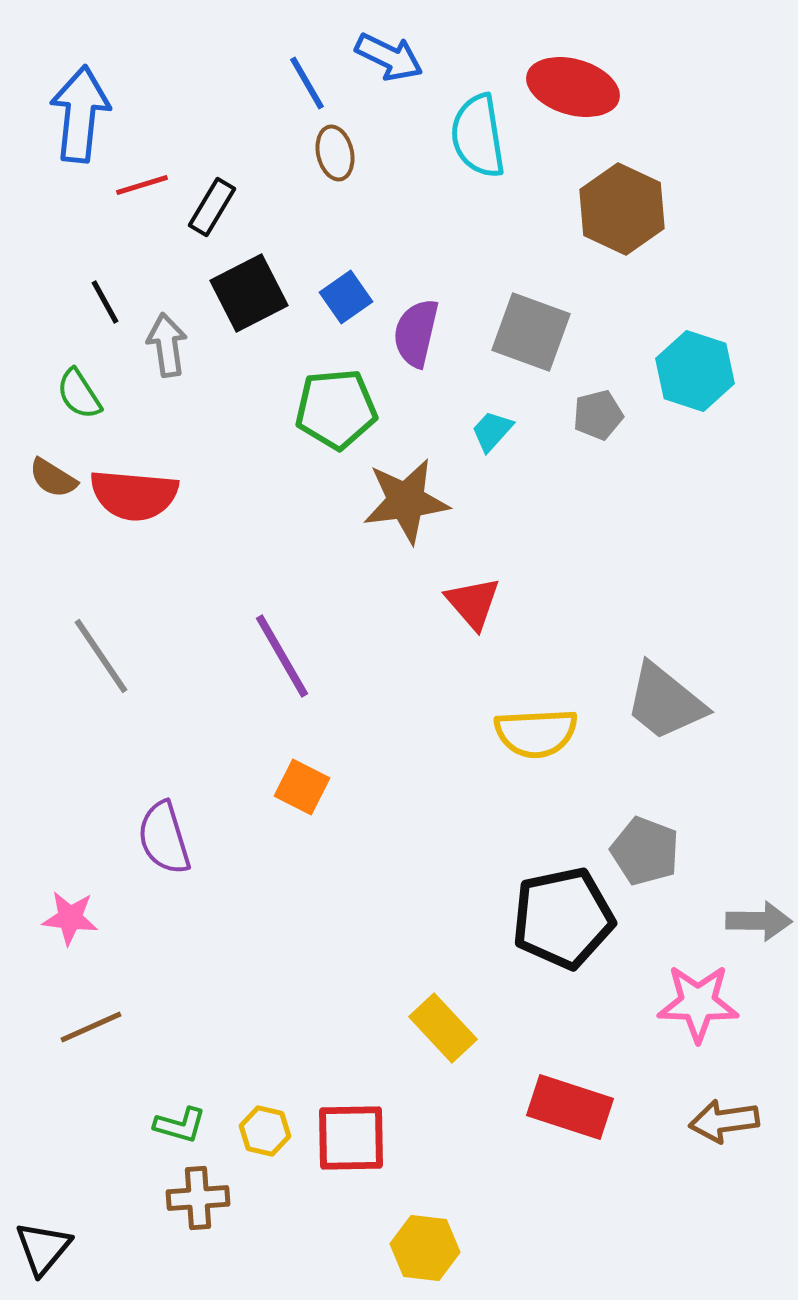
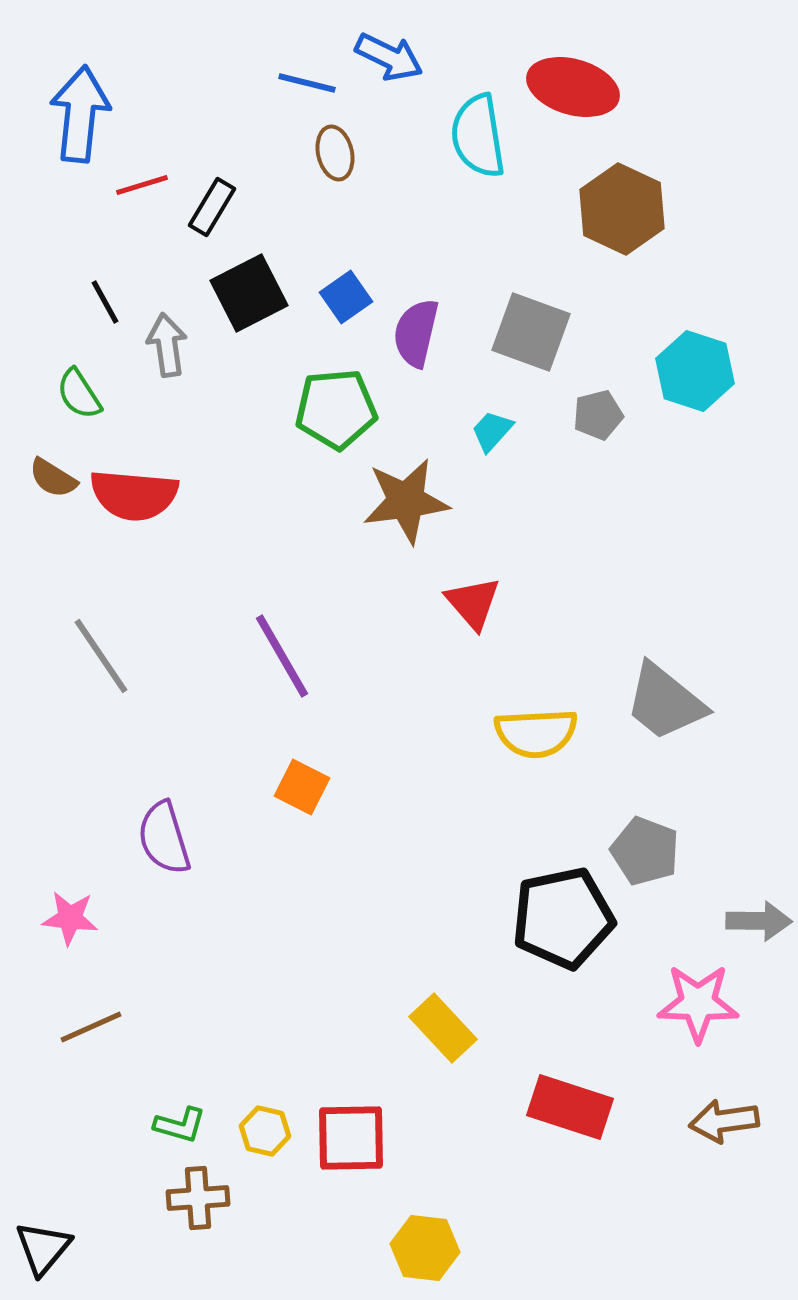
blue line at (307, 83): rotated 46 degrees counterclockwise
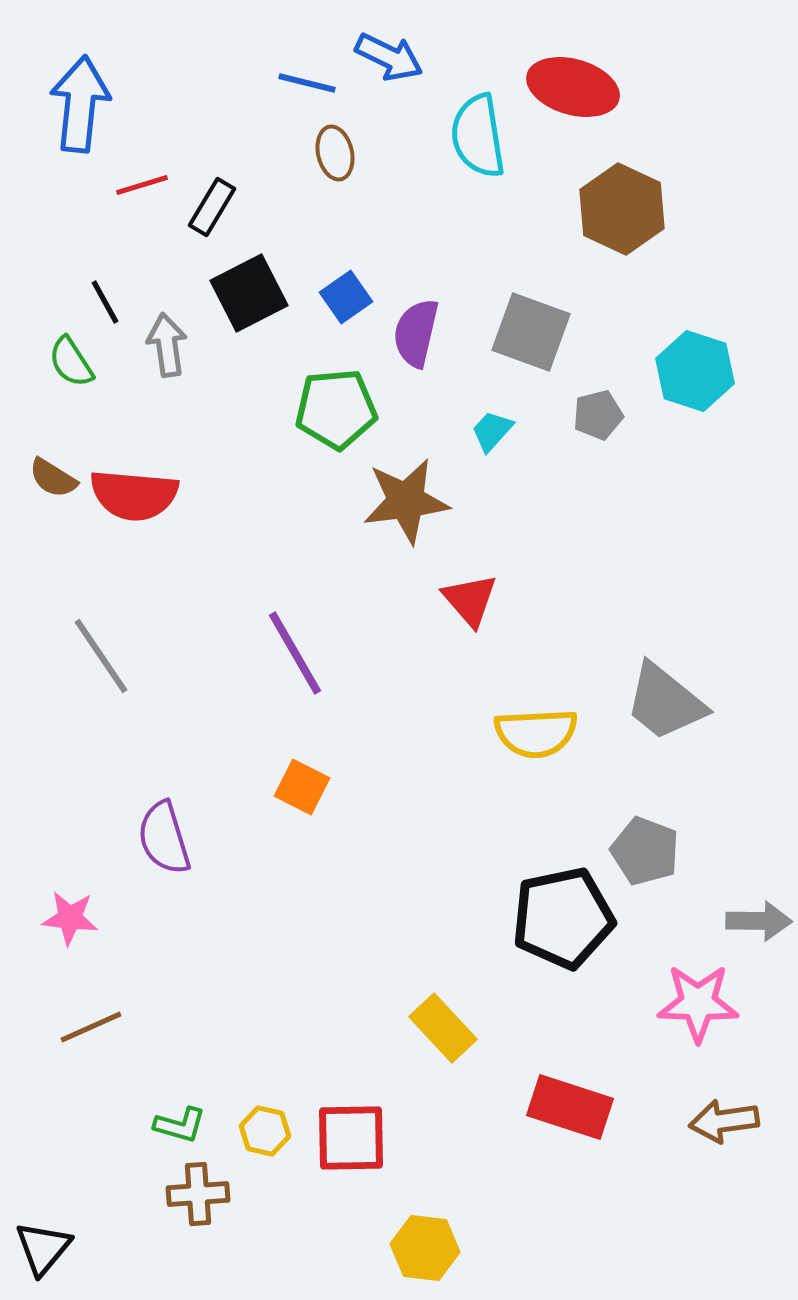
blue arrow at (80, 114): moved 10 px up
green semicircle at (79, 394): moved 8 px left, 32 px up
red triangle at (473, 603): moved 3 px left, 3 px up
purple line at (282, 656): moved 13 px right, 3 px up
brown cross at (198, 1198): moved 4 px up
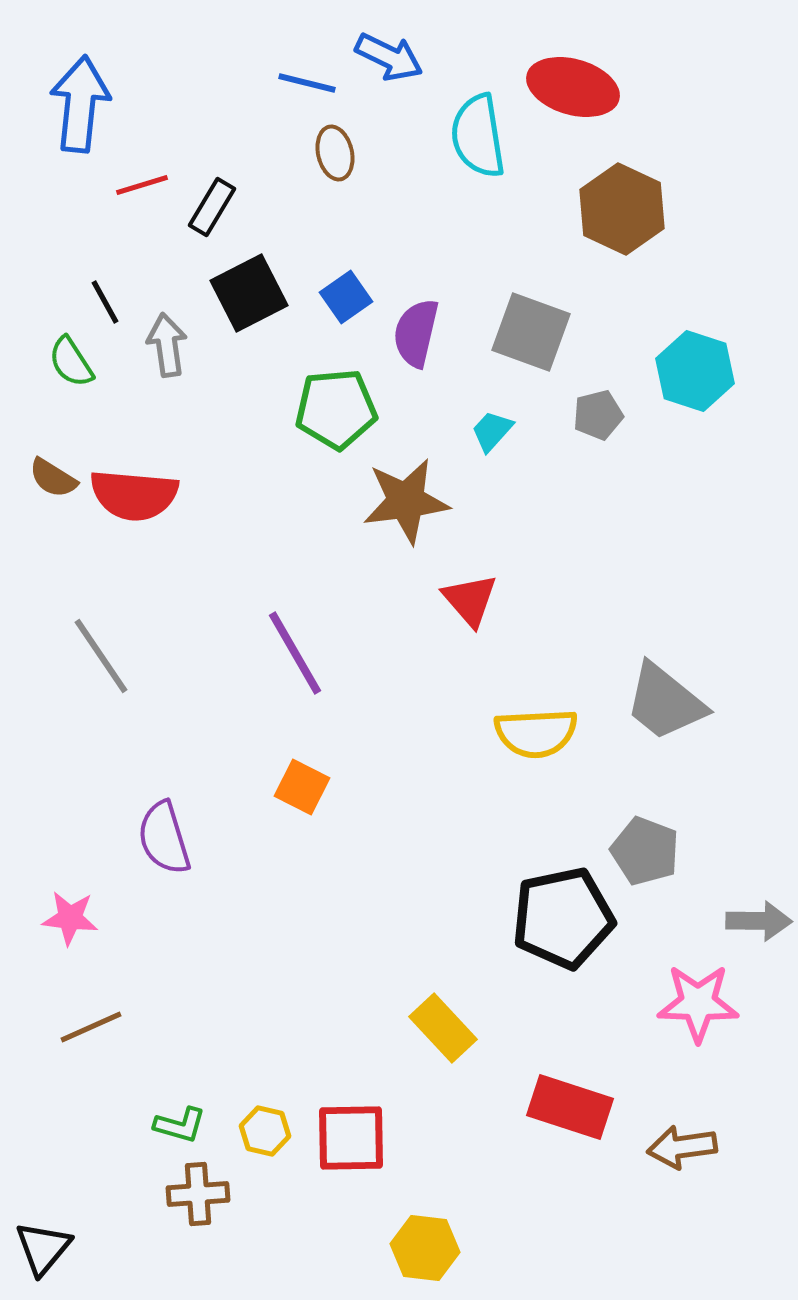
brown arrow at (724, 1121): moved 42 px left, 26 px down
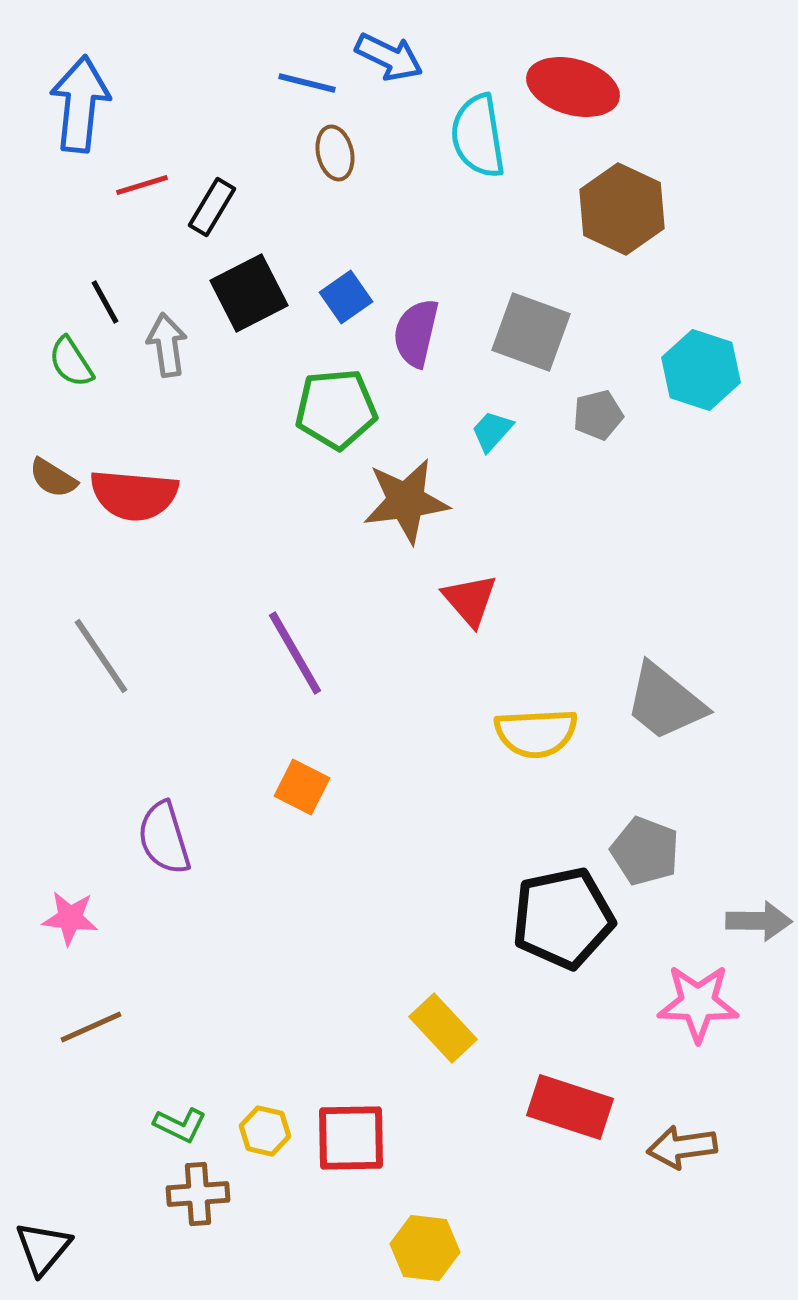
cyan hexagon at (695, 371): moved 6 px right, 1 px up
green L-shape at (180, 1125): rotated 10 degrees clockwise
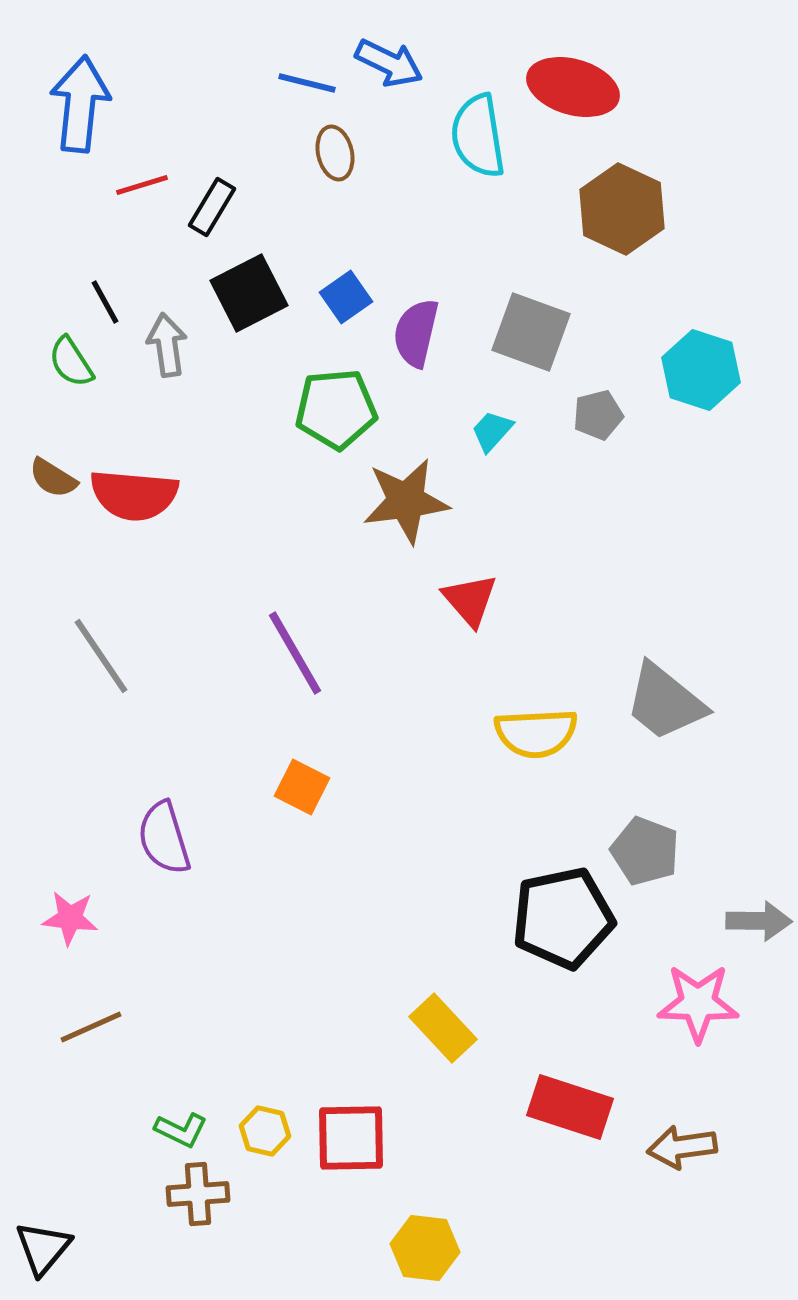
blue arrow at (389, 57): moved 6 px down
green L-shape at (180, 1125): moved 1 px right, 5 px down
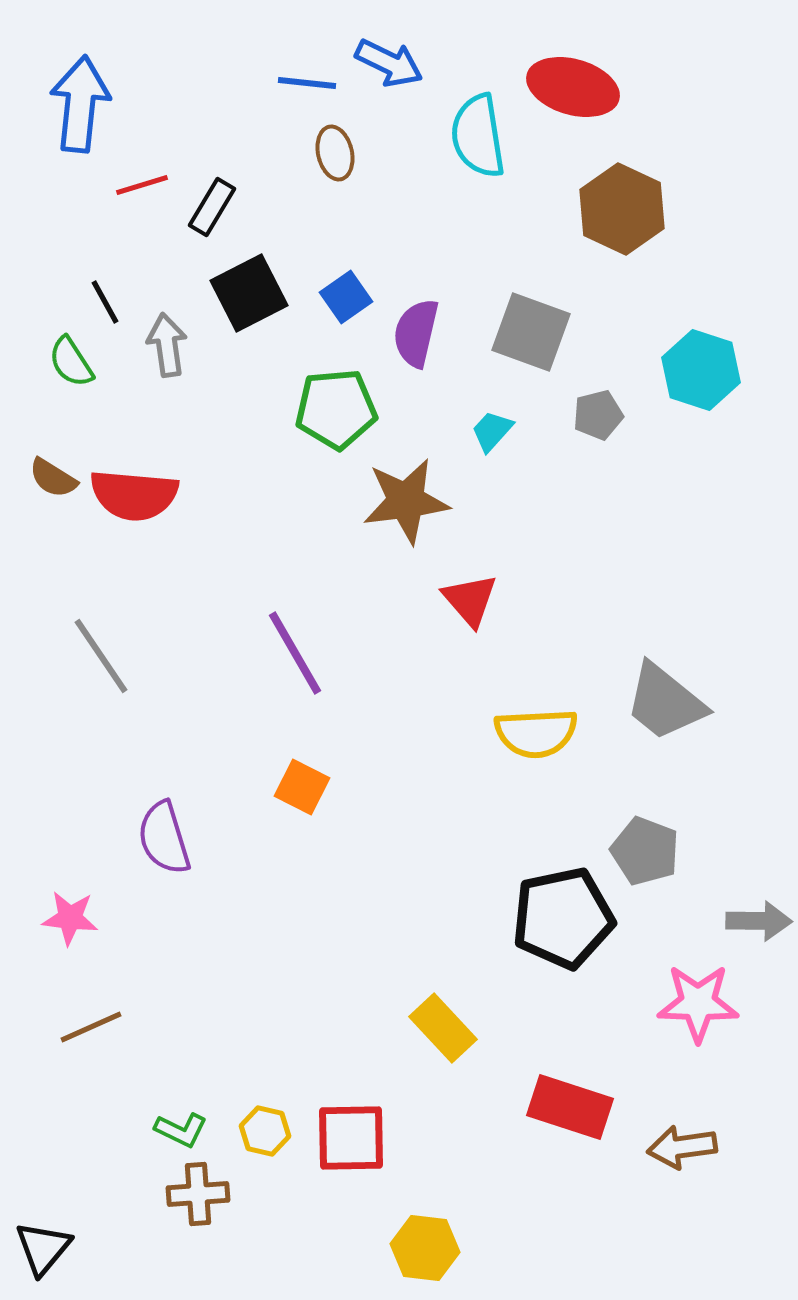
blue line at (307, 83): rotated 8 degrees counterclockwise
